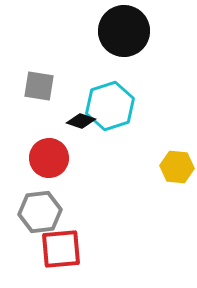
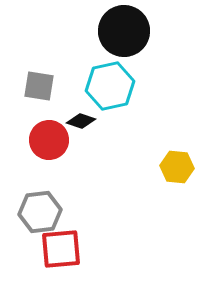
cyan hexagon: moved 20 px up; rotated 6 degrees clockwise
red circle: moved 18 px up
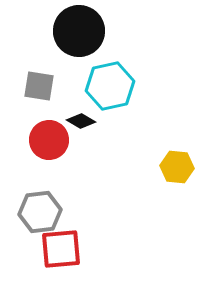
black circle: moved 45 px left
black diamond: rotated 12 degrees clockwise
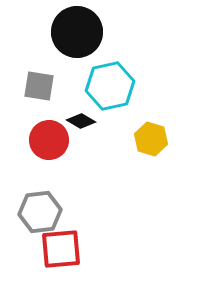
black circle: moved 2 px left, 1 px down
yellow hexagon: moved 26 px left, 28 px up; rotated 12 degrees clockwise
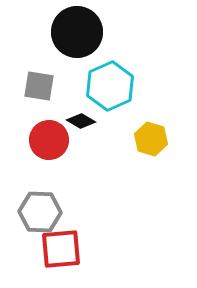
cyan hexagon: rotated 12 degrees counterclockwise
gray hexagon: rotated 9 degrees clockwise
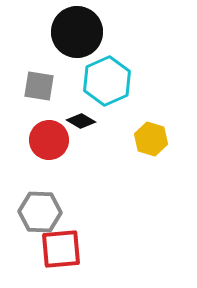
cyan hexagon: moved 3 px left, 5 px up
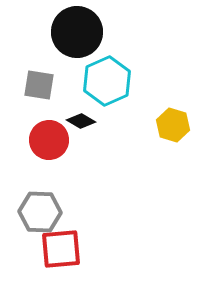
gray square: moved 1 px up
yellow hexagon: moved 22 px right, 14 px up
